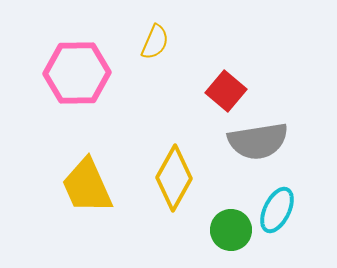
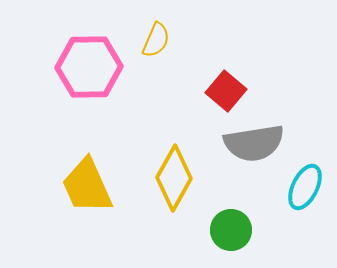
yellow semicircle: moved 1 px right, 2 px up
pink hexagon: moved 12 px right, 6 px up
gray semicircle: moved 4 px left, 2 px down
cyan ellipse: moved 28 px right, 23 px up
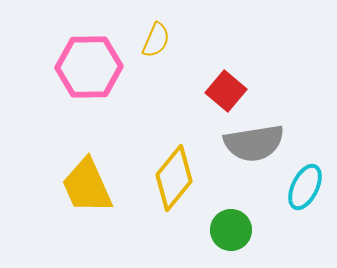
yellow diamond: rotated 10 degrees clockwise
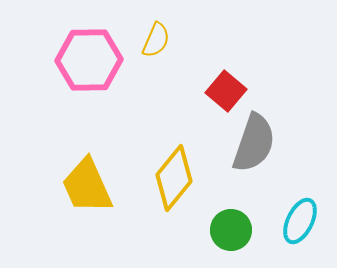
pink hexagon: moved 7 px up
gray semicircle: rotated 62 degrees counterclockwise
cyan ellipse: moved 5 px left, 34 px down
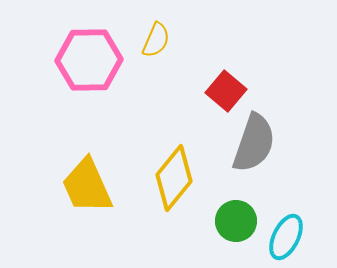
cyan ellipse: moved 14 px left, 16 px down
green circle: moved 5 px right, 9 px up
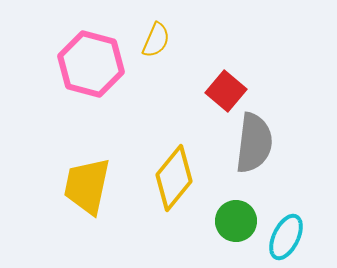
pink hexagon: moved 2 px right, 4 px down; rotated 16 degrees clockwise
gray semicircle: rotated 12 degrees counterclockwise
yellow trapezoid: rotated 36 degrees clockwise
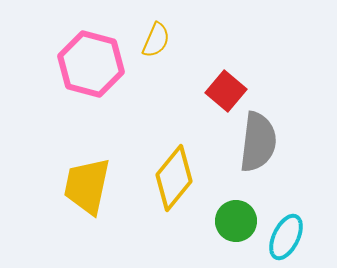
gray semicircle: moved 4 px right, 1 px up
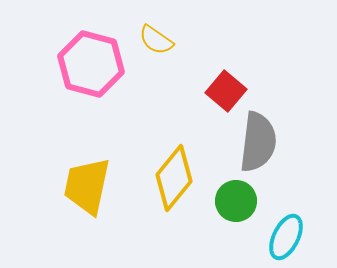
yellow semicircle: rotated 102 degrees clockwise
green circle: moved 20 px up
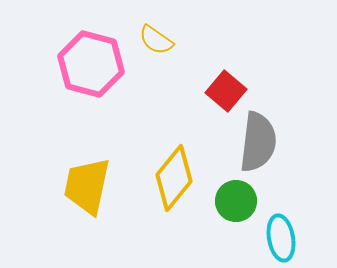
cyan ellipse: moved 5 px left, 1 px down; rotated 36 degrees counterclockwise
